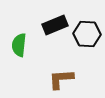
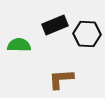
green semicircle: rotated 85 degrees clockwise
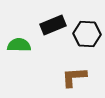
black rectangle: moved 2 px left
brown L-shape: moved 13 px right, 2 px up
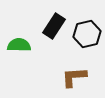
black rectangle: moved 1 px right, 1 px down; rotated 35 degrees counterclockwise
black hexagon: rotated 16 degrees counterclockwise
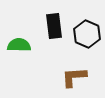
black rectangle: rotated 40 degrees counterclockwise
black hexagon: rotated 24 degrees counterclockwise
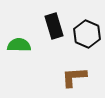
black rectangle: rotated 10 degrees counterclockwise
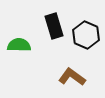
black hexagon: moved 1 px left, 1 px down
brown L-shape: moved 2 px left; rotated 40 degrees clockwise
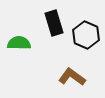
black rectangle: moved 3 px up
green semicircle: moved 2 px up
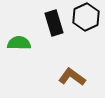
black hexagon: moved 18 px up; rotated 12 degrees clockwise
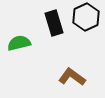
green semicircle: rotated 15 degrees counterclockwise
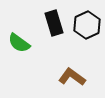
black hexagon: moved 1 px right, 8 px down
green semicircle: rotated 130 degrees counterclockwise
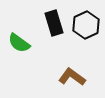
black hexagon: moved 1 px left
